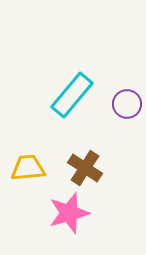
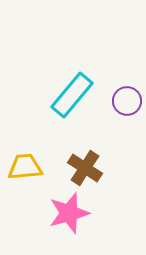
purple circle: moved 3 px up
yellow trapezoid: moved 3 px left, 1 px up
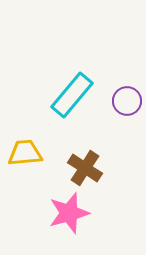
yellow trapezoid: moved 14 px up
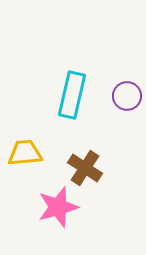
cyan rectangle: rotated 27 degrees counterclockwise
purple circle: moved 5 px up
pink star: moved 11 px left, 6 px up
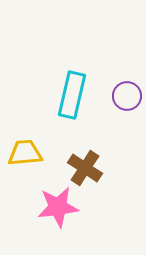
pink star: rotated 9 degrees clockwise
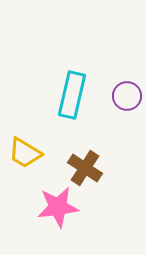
yellow trapezoid: rotated 144 degrees counterclockwise
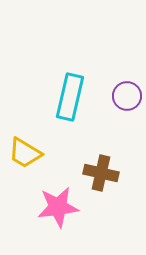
cyan rectangle: moved 2 px left, 2 px down
brown cross: moved 16 px right, 5 px down; rotated 20 degrees counterclockwise
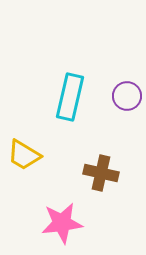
yellow trapezoid: moved 1 px left, 2 px down
pink star: moved 4 px right, 16 px down
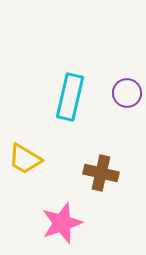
purple circle: moved 3 px up
yellow trapezoid: moved 1 px right, 4 px down
pink star: rotated 12 degrees counterclockwise
